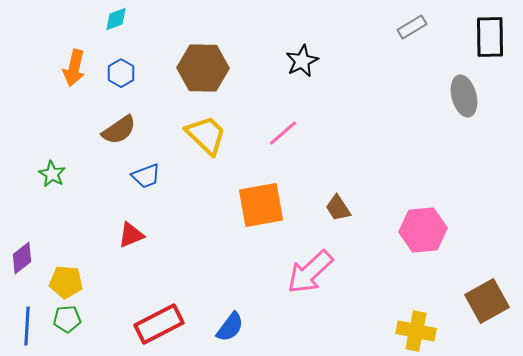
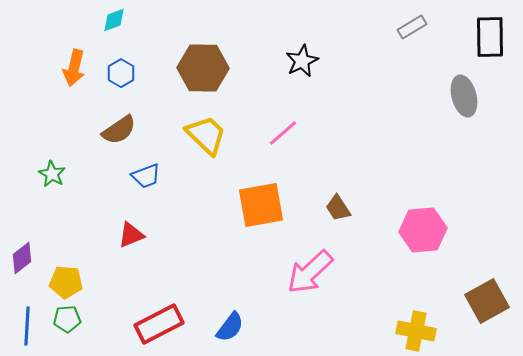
cyan diamond: moved 2 px left, 1 px down
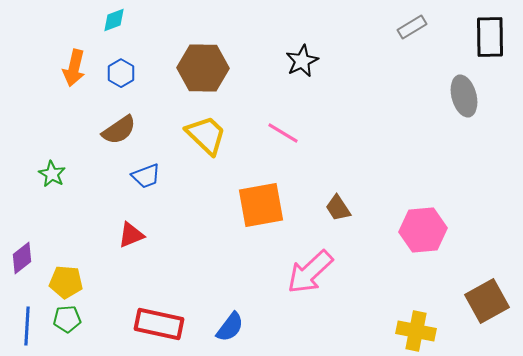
pink line: rotated 72 degrees clockwise
red rectangle: rotated 39 degrees clockwise
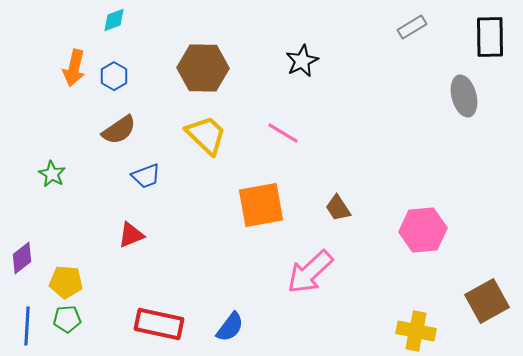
blue hexagon: moved 7 px left, 3 px down
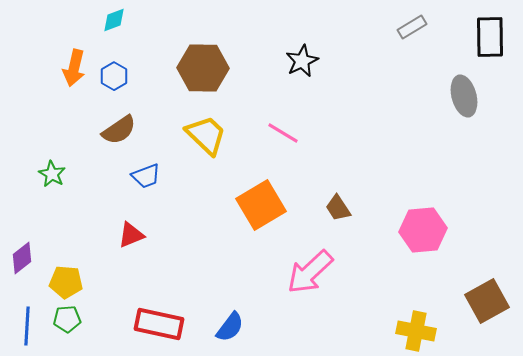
orange square: rotated 21 degrees counterclockwise
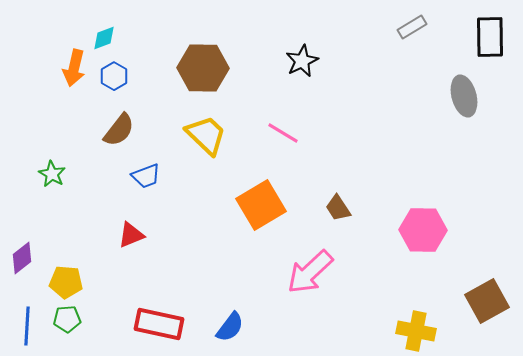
cyan diamond: moved 10 px left, 18 px down
brown semicircle: rotated 18 degrees counterclockwise
pink hexagon: rotated 6 degrees clockwise
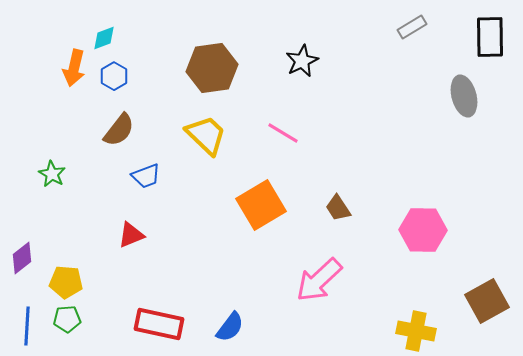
brown hexagon: moved 9 px right; rotated 9 degrees counterclockwise
pink arrow: moved 9 px right, 8 px down
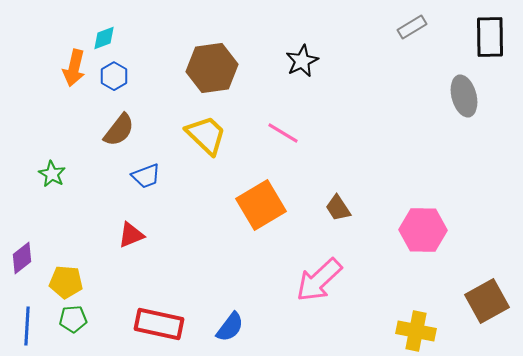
green pentagon: moved 6 px right
